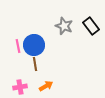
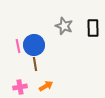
black rectangle: moved 2 px right, 2 px down; rotated 36 degrees clockwise
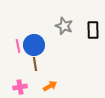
black rectangle: moved 2 px down
orange arrow: moved 4 px right
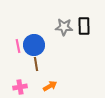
gray star: moved 1 px down; rotated 18 degrees counterclockwise
black rectangle: moved 9 px left, 4 px up
brown line: moved 1 px right
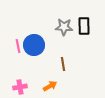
brown line: moved 27 px right
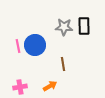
blue circle: moved 1 px right
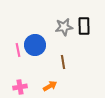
gray star: rotated 12 degrees counterclockwise
pink line: moved 4 px down
brown line: moved 2 px up
